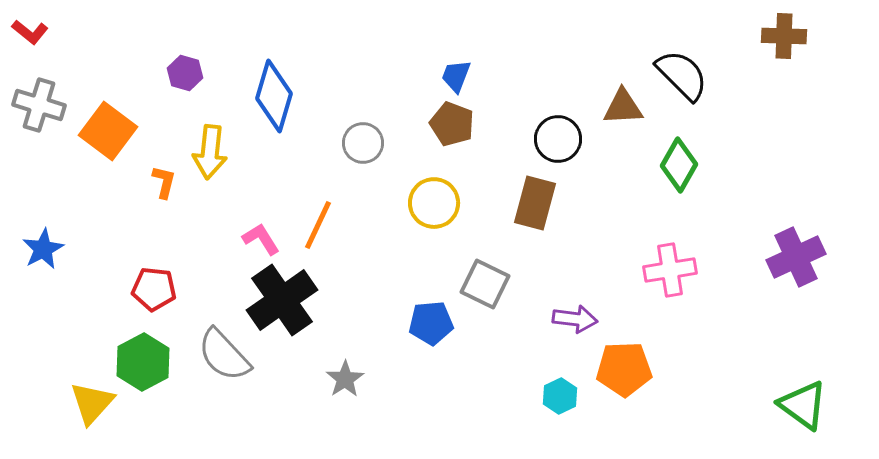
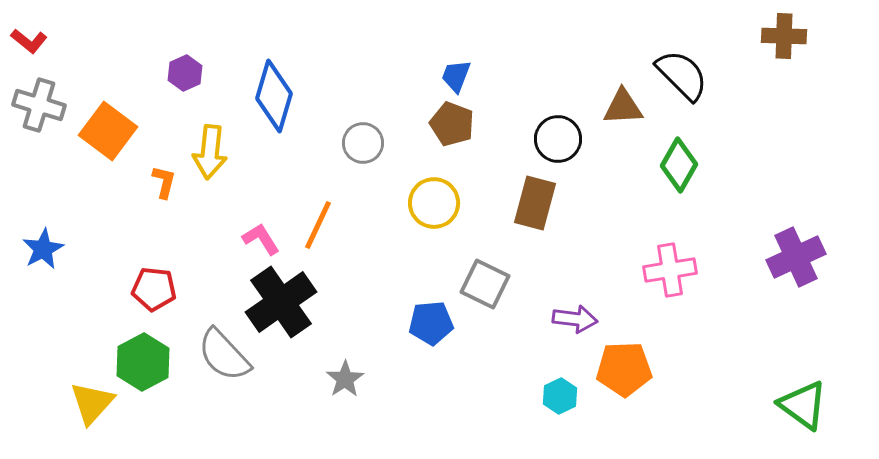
red L-shape: moved 1 px left, 9 px down
purple hexagon: rotated 20 degrees clockwise
black cross: moved 1 px left, 2 px down
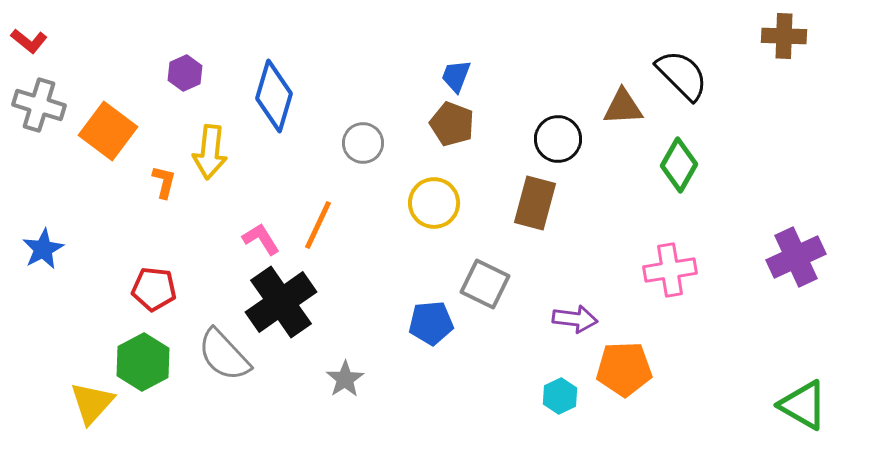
green triangle: rotated 6 degrees counterclockwise
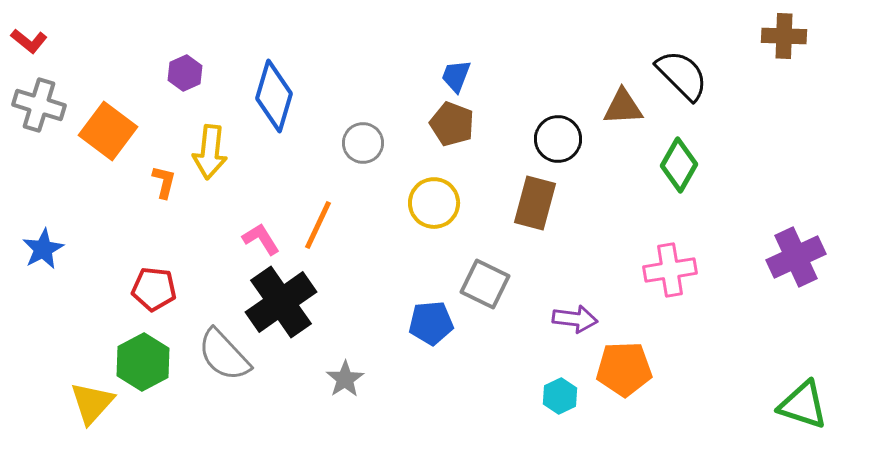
green triangle: rotated 12 degrees counterclockwise
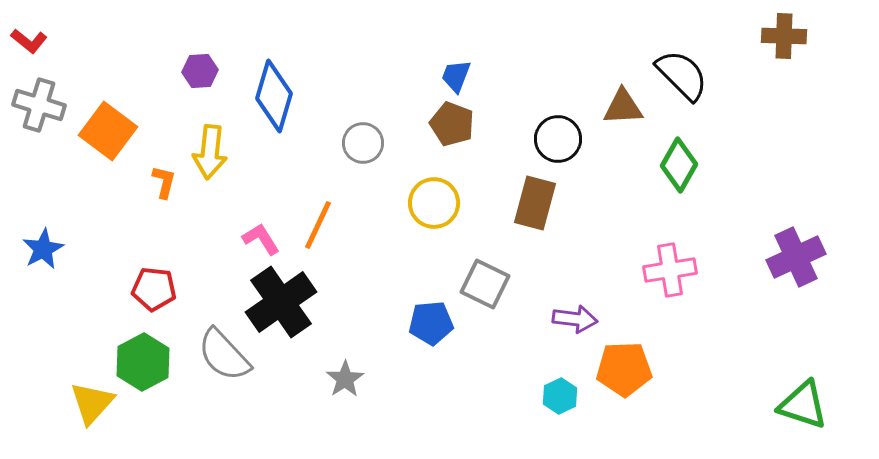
purple hexagon: moved 15 px right, 2 px up; rotated 20 degrees clockwise
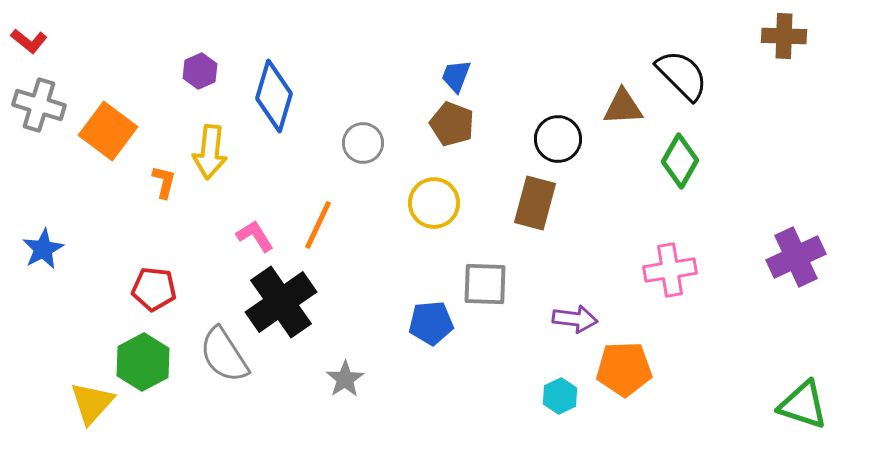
purple hexagon: rotated 20 degrees counterclockwise
green diamond: moved 1 px right, 4 px up
pink L-shape: moved 6 px left, 3 px up
gray square: rotated 24 degrees counterclockwise
gray semicircle: rotated 10 degrees clockwise
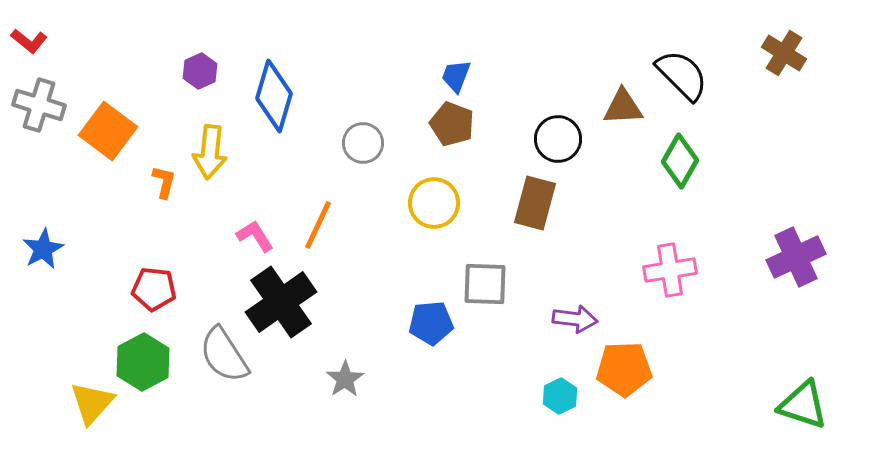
brown cross: moved 17 px down; rotated 30 degrees clockwise
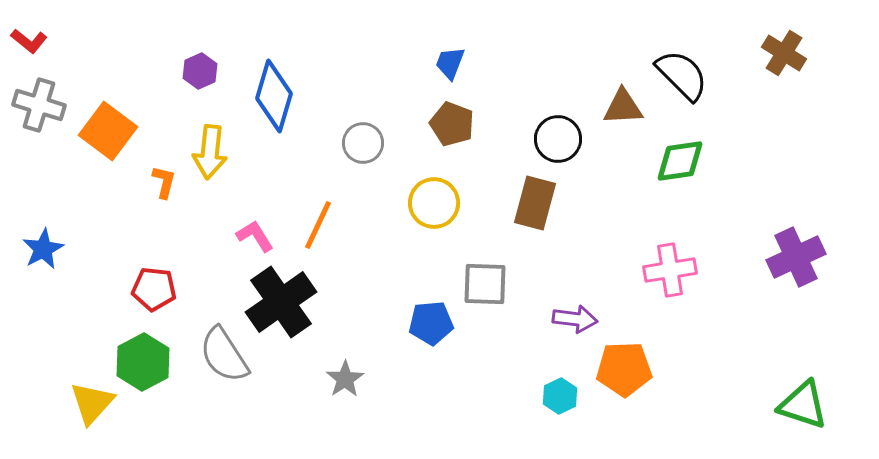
blue trapezoid: moved 6 px left, 13 px up
green diamond: rotated 52 degrees clockwise
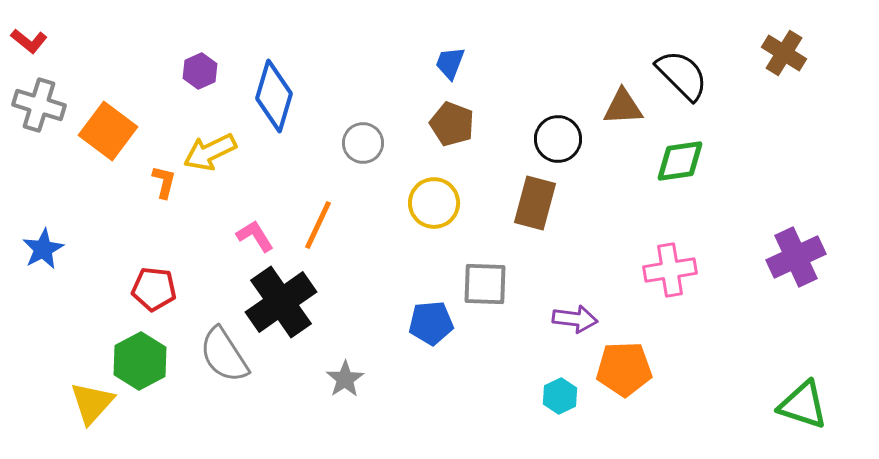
yellow arrow: rotated 58 degrees clockwise
green hexagon: moved 3 px left, 1 px up
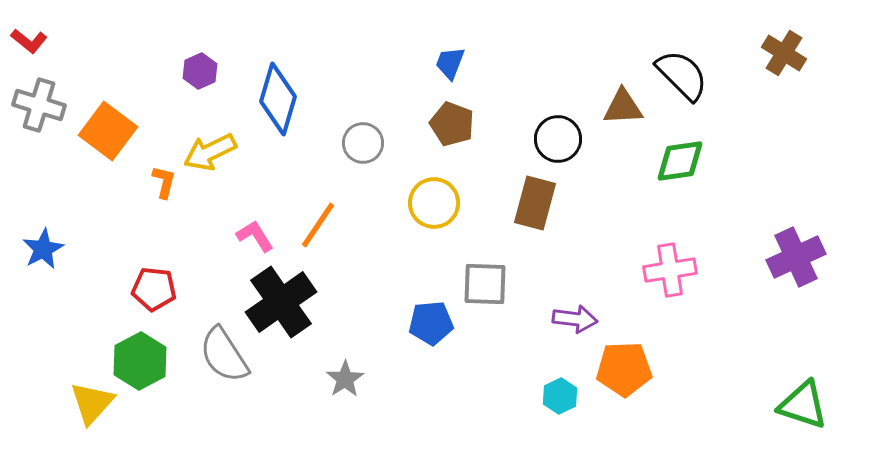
blue diamond: moved 4 px right, 3 px down
orange line: rotated 9 degrees clockwise
